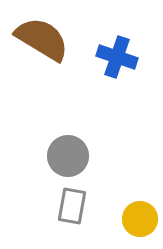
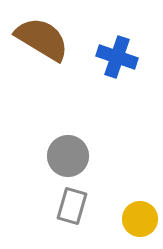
gray rectangle: rotated 6 degrees clockwise
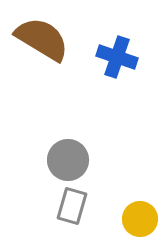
gray circle: moved 4 px down
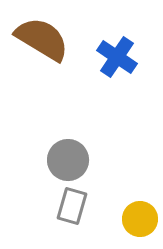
blue cross: rotated 15 degrees clockwise
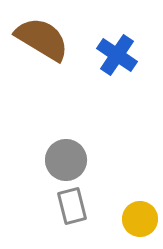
blue cross: moved 2 px up
gray circle: moved 2 px left
gray rectangle: rotated 30 degrees counterclockwise
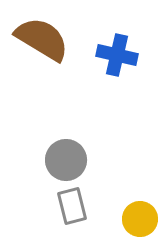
blue cross: rotated 21 degrees counterclockwise
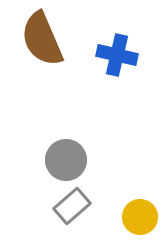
brown semicircle: rotated 144 degrees counterclockwise
gray rectangle: rotated 63 degrees clockwise
yellow circle: moved 2 px up
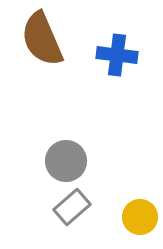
blue cross: rotated 6 degrees counterclockwise
gray circle: moved 1 px down
gray rectangle: moved 1 px down
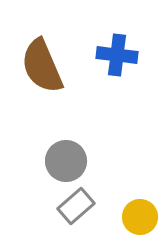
brown semicircle: moved 27 px down
gray rectangle: moved 4 px right, 1 px up
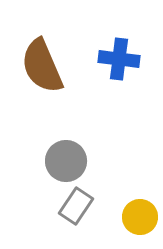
blue cross: moved 2 px right, 4 px down
gray rectangle: rotated 15 degrees counterclockwise
